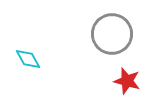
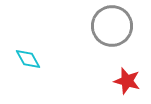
gray circle: moved 8 px up
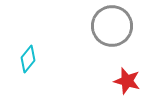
cyan diamond: rotated 68 degrees clockwise
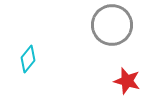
gray circle: moved 1 px up
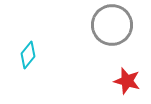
cyan diamond: moved 4 px up
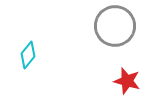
gray circle: moved 3 px right, 1 px down
